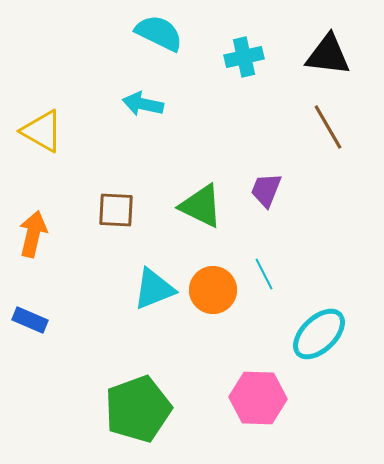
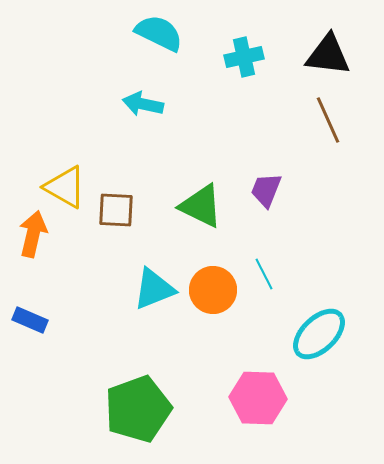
brown line: moved 7 px up; rotated 6 degrees clockwise
yellow triangle: moved 23 px right, 56 px down
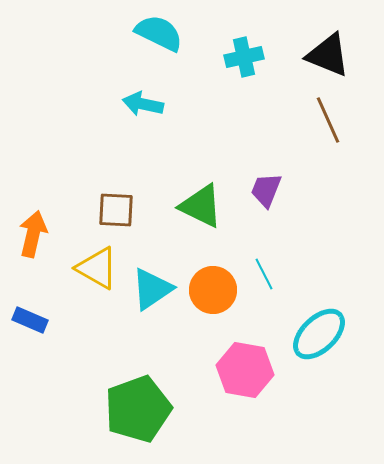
black triangle: rotated 15 degrees clockwise
yellow triangle: moved 32 px right, 81 px down
cyan triangle: moved 2 px left; rotated 12 degrees counterclockwise
pink hexagon: moved 13 px left, 28 px up; rotated 8 degrees clockwise
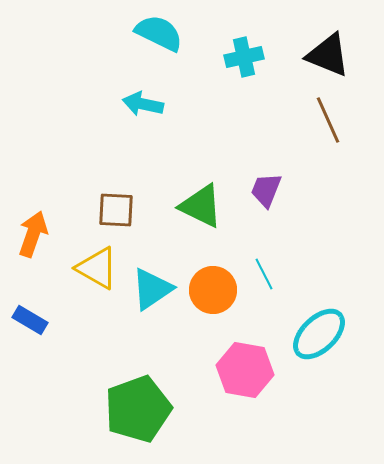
orange arrow: rotated 6 degrees clockwise
blue rectangle: rotated 8 degrees clockwise
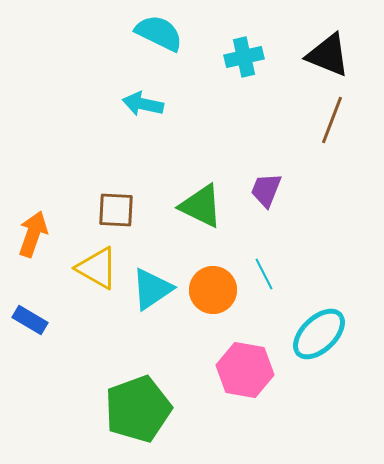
brown line: moved 4 px right; rotated 45 degrees clockwise
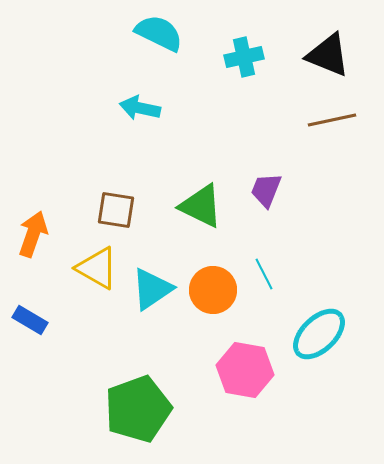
cyan arrow: moved 3 px left, 4 px down
brown line: rotated 57 degrees clockwise
brown square: rotated 6 degrees clockwise
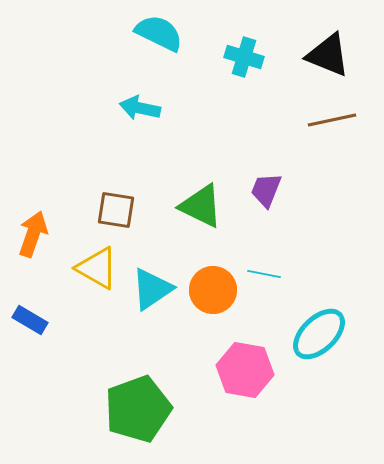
cyan cross: rotated 30 degrees clockwise
cyan line: rotated 52 degrees counterclockwise
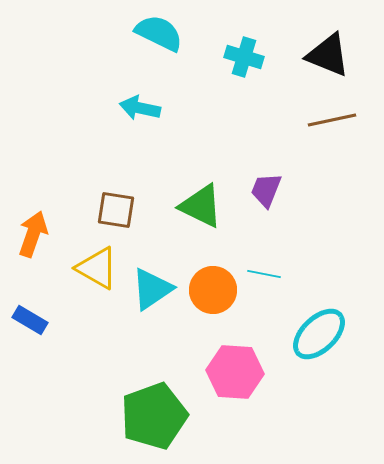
pink hexagon: moved 10 px left, 2 px down; rotated 6 degrees counterclockwise
green pentagon: moved 16 px right, 7 px down
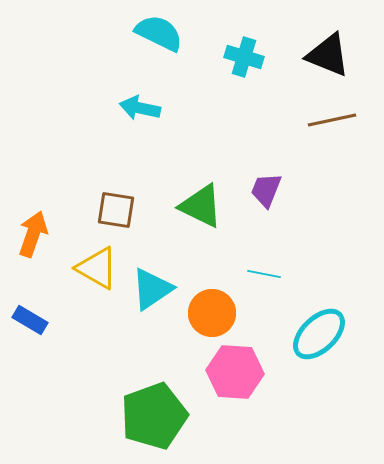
orange circle: moved 1 px left, 23 px down
